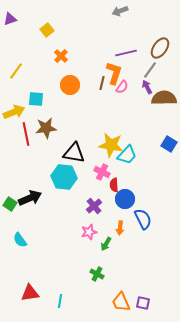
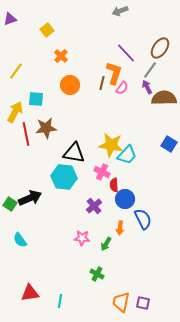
purple line: rotated 60 degrees clockwise
pink semicircle: moved 1 px down
yellow arrow: moved 1 px right; rotated 40 degrees counterclockwise
pink star: moved 7 px left, 6 px down; rotated 21 degrees clockwise
orange trapezoid: rotated 35 degrees clockwise
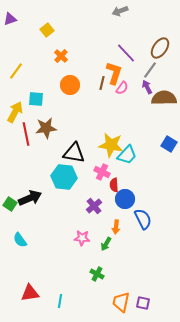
orange arrow: moved 4 px left, 1 px up
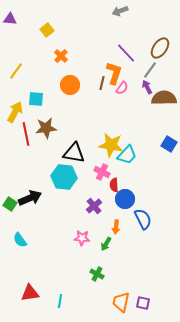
purple triangle: rotated 24 degrees clockwise
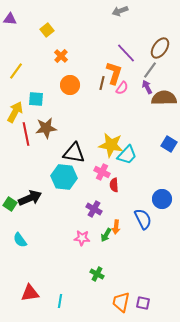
blue circle: moved 37 px right
purple cross: moved 3 px down; rotated 21 degrees counterclockwise
green arrow: moved 9 px up
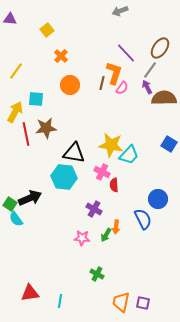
cyan trapezoid: moved 2 px right
blue circle: moved 4 px left
cyan semicircle: moved 4 px left, 21 px up
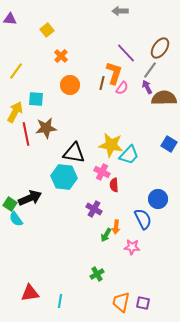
gray arrow: rotated 21 degrees clockwise
pink star: moved 50 px right, 9 px down
green cross: rotated 32 degrees clockwise
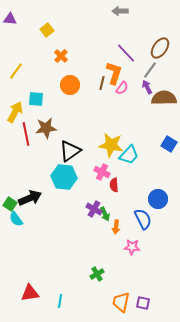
black triangle: moved 4 px left, 2 px up; rotated 45 degrees counterclockwise
green arrow: moved 1 px left, 21 px up; rotated 56 degrees counterclockwise
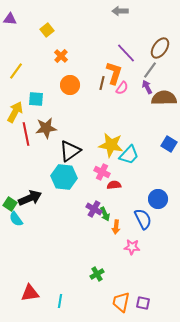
red semicircle: rotated 88 degrees clockwise
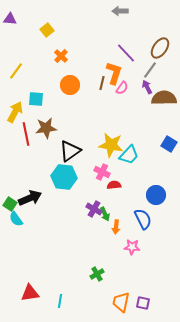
blue circle: moved 2 px left, 4 px up
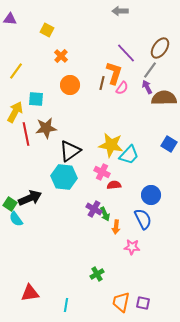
yellow square: rotated 24 degrees counterclockwise
blue circle: moved 5 px left
cyan line: moved 6 px right, 4 px down
